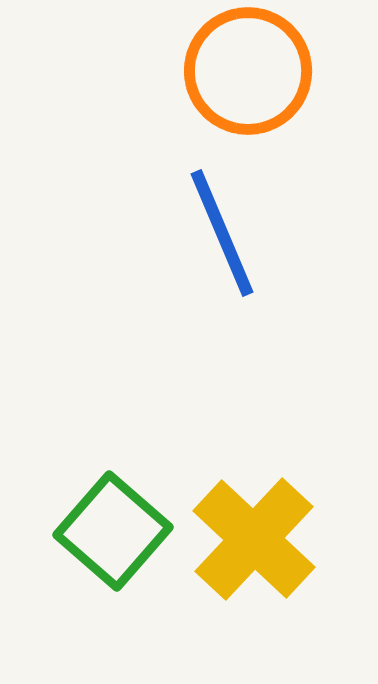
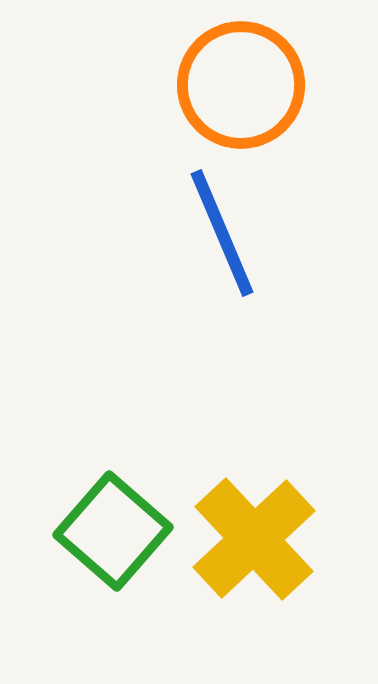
orange circle: moved 7 px left, 14 px down
yellow cross: rotated 4 degrees clockwise
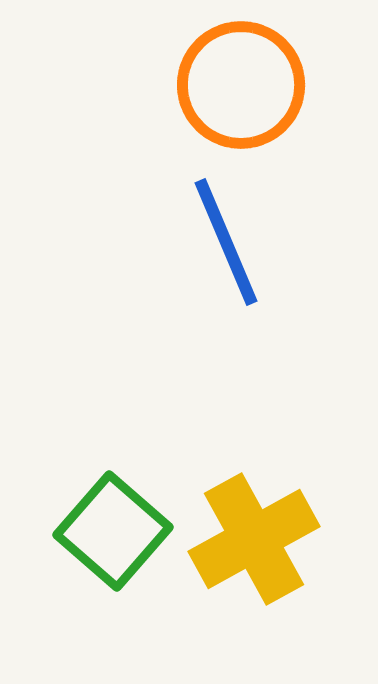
blue line: moved 4 px right, 9 px down
yellow cross: rotated 14 degrees clockwise
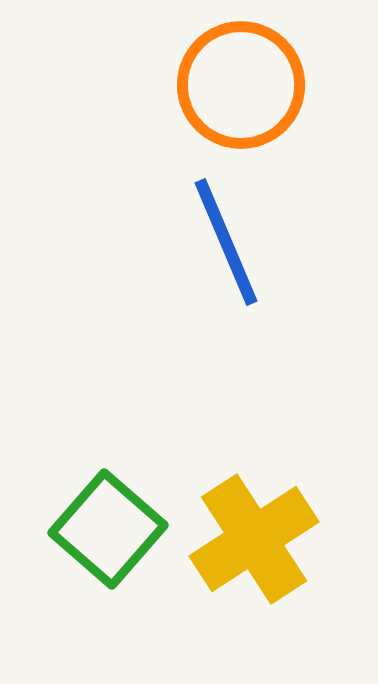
green square: moved 5 px left, 2 px up
yellow cross: rotated 4 degrees counterclockwise
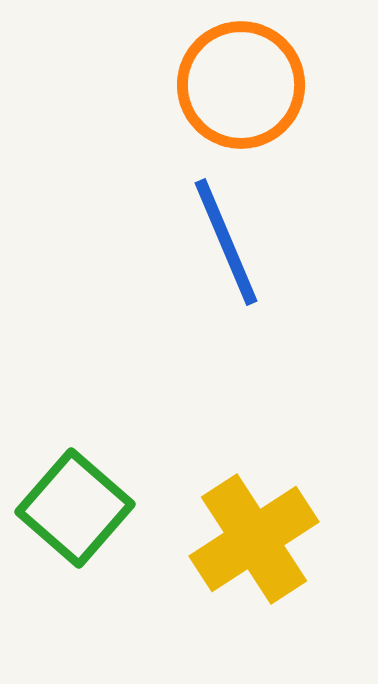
green square: moved 33 px left, 21 px up
